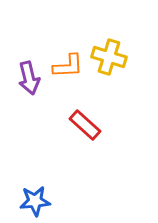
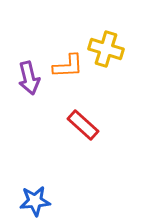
yellow cross: moved 3 px left, 8 px up
red rectangle: moved 2 px left
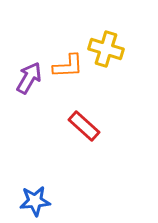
purple arrow: rotated 136 degrees counterclockwise
red rectangle: moved 1 px right, 1 px down
